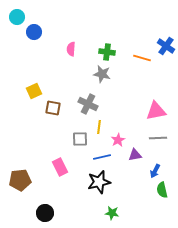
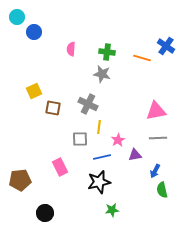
green star: moved 3 px up; rotated 16 degrees counterclockwise
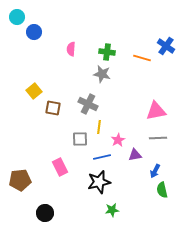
yellow square: rotated 14 degrees counterclockwise
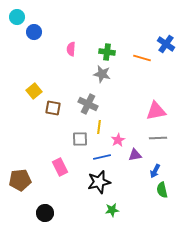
blue cross: moved 2 px up
